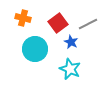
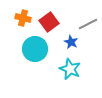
red square: moved 9 px left, 1 px up
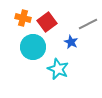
red square: moved 2 px left
cyan circle: moved 2 px left, 2 px up
cyan star: moved 12 px left
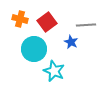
orange cross: moved 3 px left, 1 px down
gray line: moved 2 px left, 1 px down; rotated 24 degrees clockwise
cyan circle: moved 1 px right, 2 px down
cyan star: moved 4 px left, 2 px down
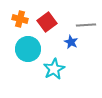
cyan circle: moved 6 px left
cyan star: moved 2 px up; rotated 20 degrees clockwise
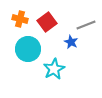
gray line: rotated 18 degrees counterclockwise
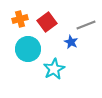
orange cross: rotated 28 degrees counterclockwise
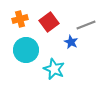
red square: moved 2 px right
cyan circle: moved 2 px left, 1 px down
cyan star: rotated 20 degrees counterclockwise
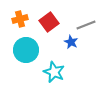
cyan star: moved 3 px down
